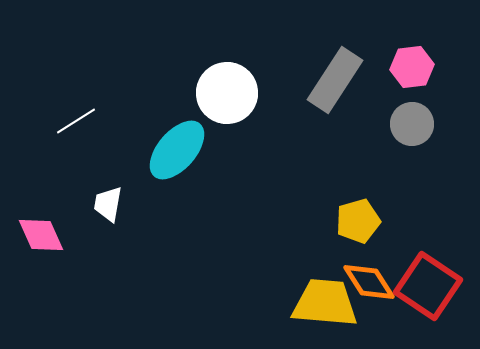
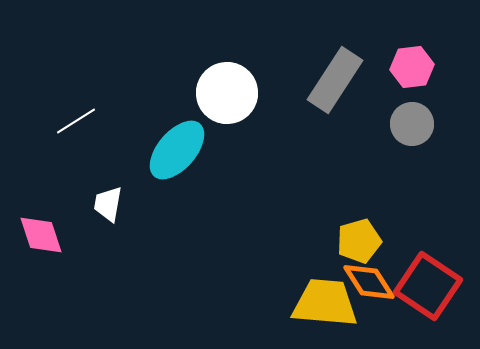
yellow pentagon: moved 1 px right, 20 px down
pink diamond: rotated 6 degrees clockwise
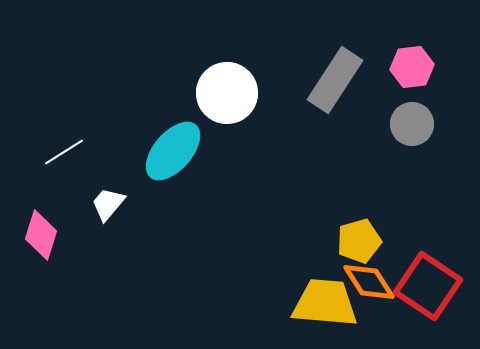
white line: moved 12 px left, 31 px down
cyan ellipse: moved 4 px left, 1 px down
white trapezoid: rotated 30 degrees clockwise
pink diamond: rotated 36 degrees clockwise
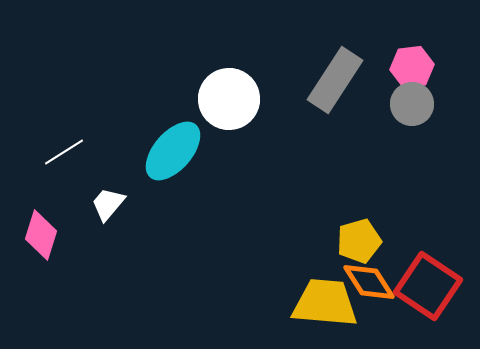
white circle: moved 2 px right, 6 px down
gray circle: moved 20 px up
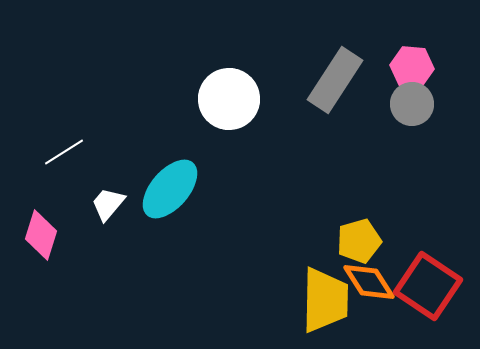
pink hexagon: rotated 12 degrees clockwise
cyan ellipse: moved 3 px left, 38 px down
yellow trapezoid: moved 3 px up; rotated 86 degrees clockwise
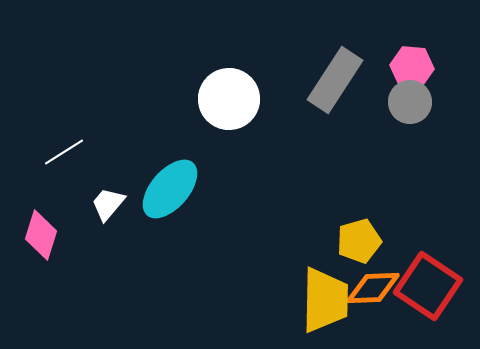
gray circle: moved 2 px left, 2 px up
orange diamond: moved 4 px right, 6 px down; rotated 60 degrees counterclockwise
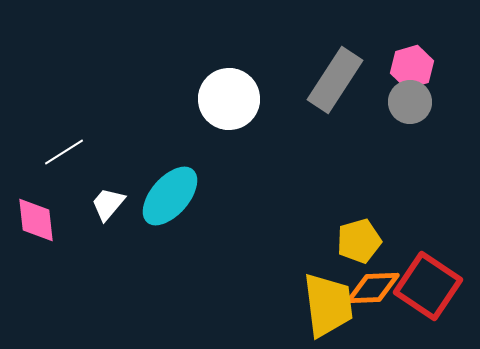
pink hexagon: rotated 21 degrees counterclockwise
cyan ellipse: moved 7 px down
pink diamond: moved 5 px left, 15 px up; rotated 24 degrees counterclockwise
yellow trapezoid: moved 3 px right, 5 px down; rotated 8 degrees counterclockwise
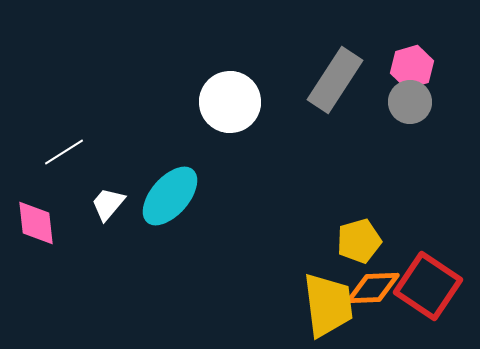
white circle: moved 1 px right, 3 px down
pink diamond: moved 3 px down
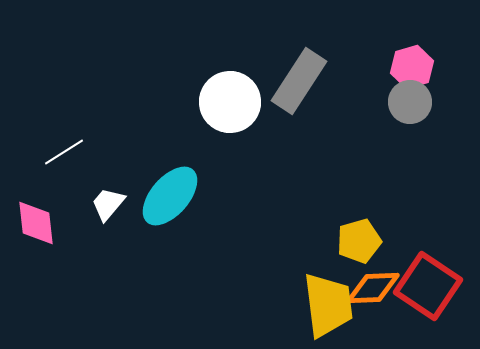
gray rectangle: moved 36 px left, 1 px down
